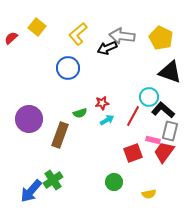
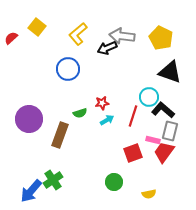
blue circle: moved 1 px down
red line: rotated 10 degrees counterclockwise
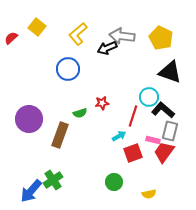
cyan arrow: moved 12 px right, 16 px down
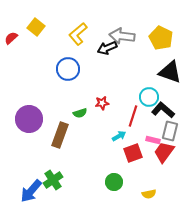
yellow square: moved 1 px left
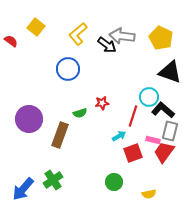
red semicircle: moved 3 px down; rotated 80 degrees clockwise
black arrow: moved 3 px up; rotated 120 degrees counterclockwise
blue arrow: moved 8 px left, 2 px up
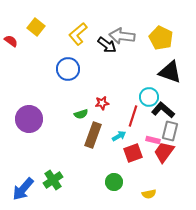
green semicircle: moved 1 px right, 1 px down
brown rectangle: moved 33 px right
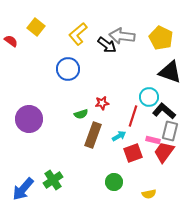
black L-shape: moved 1 px right, 1 px down
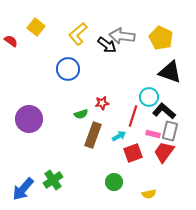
pink rectangle: moved 6 px up
